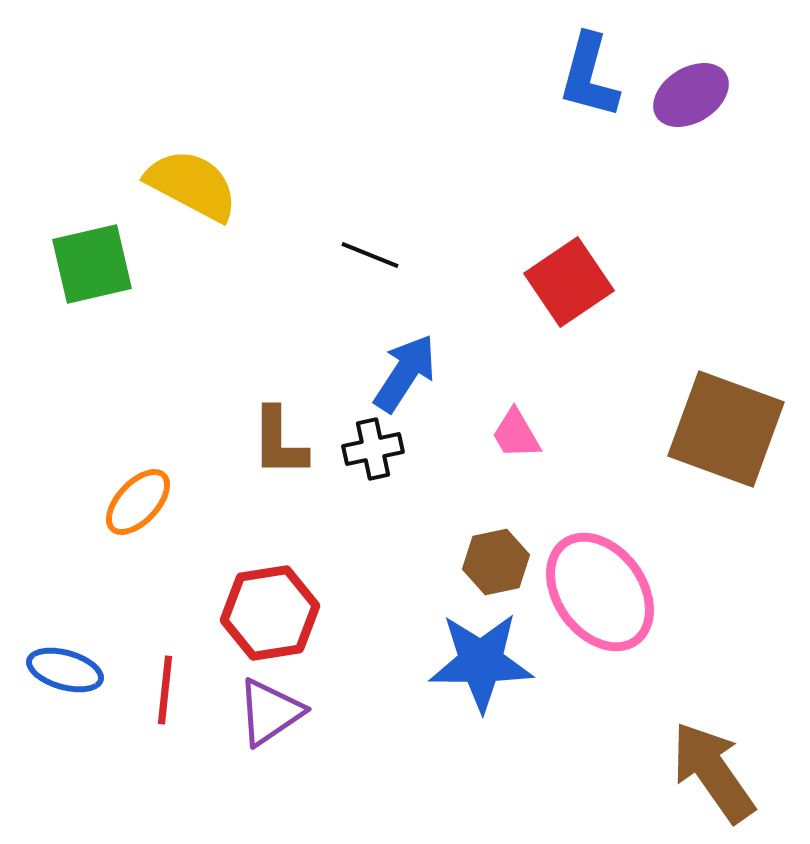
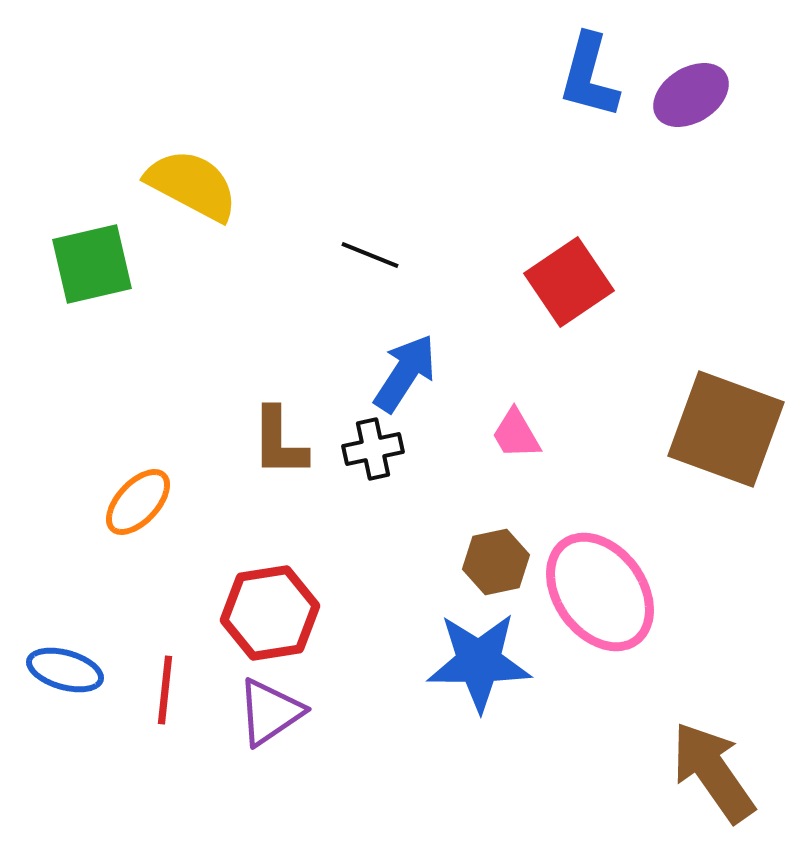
blue star: moved 2 px left
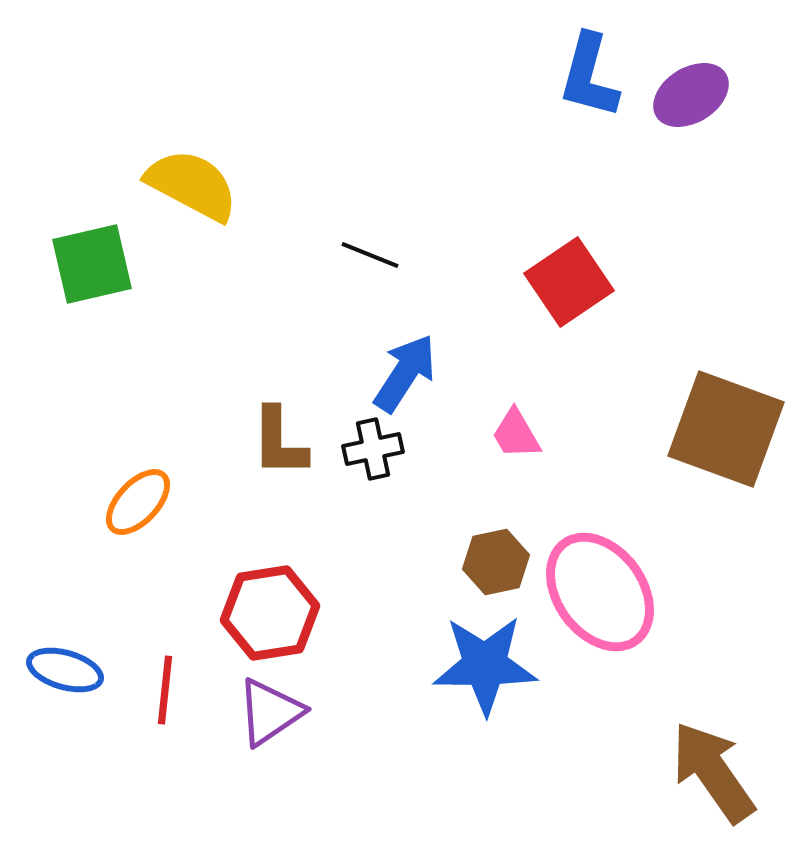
blue star: moved 6 px right, 3 px down
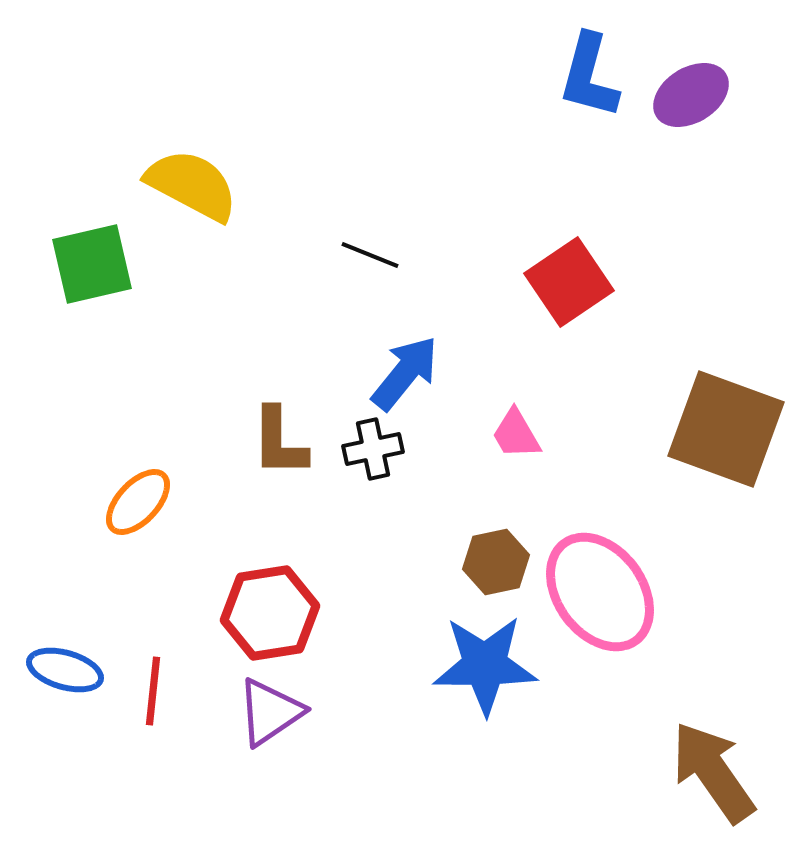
blue arrow: rotated 6 degrees clockwise
red line: moved 12 px left, 1 px down
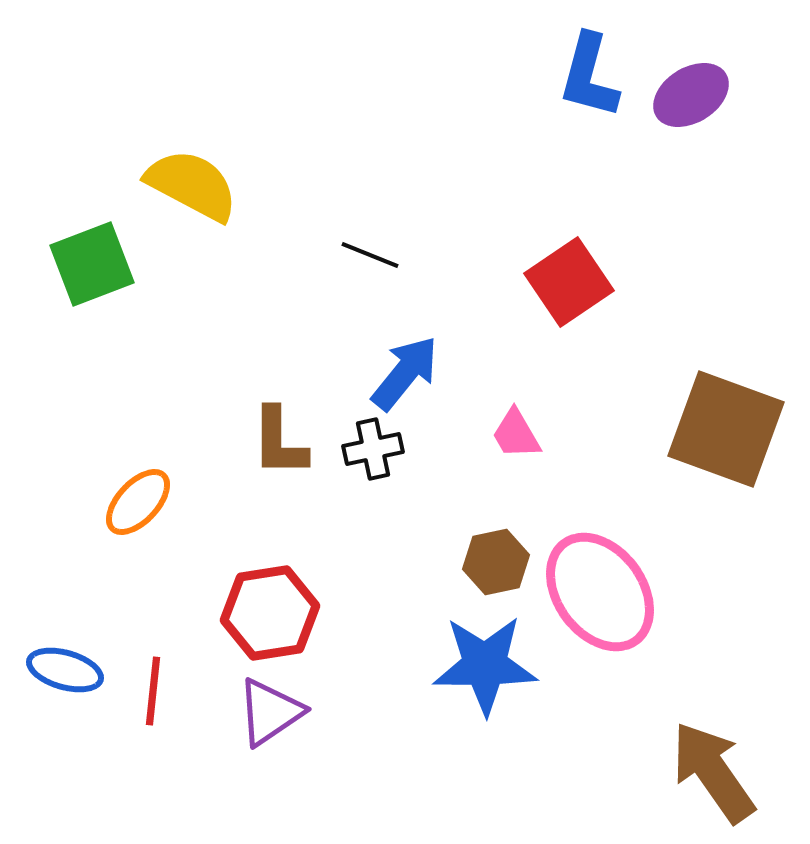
green square: rotated 8 degrees counterclockwise
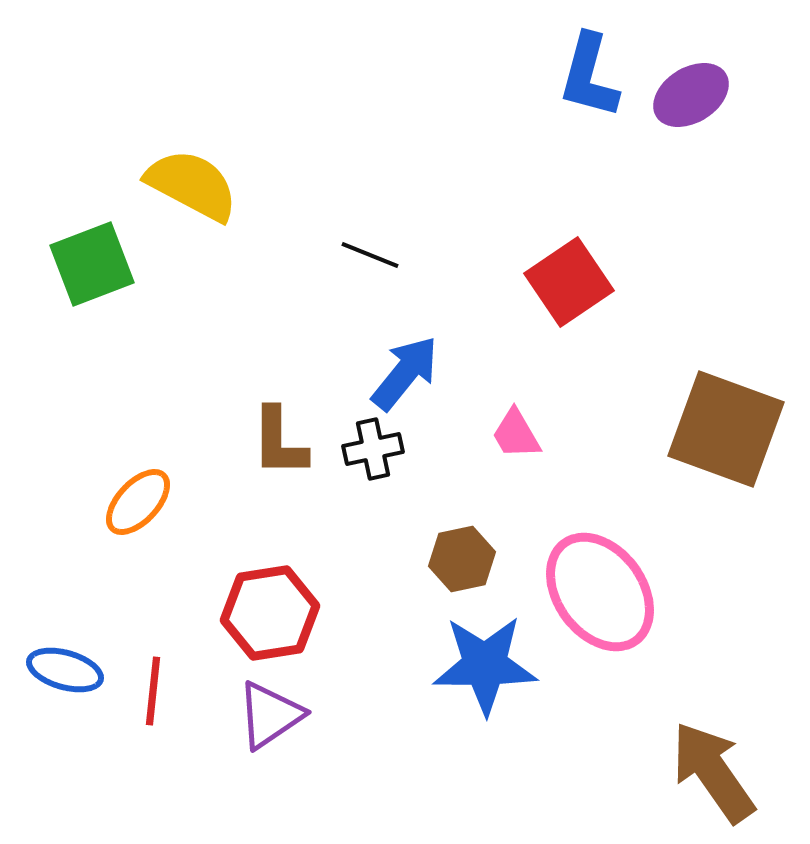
brown hexagon: moved 34 px left, 3 px up
purple triangle: moved 3 px down
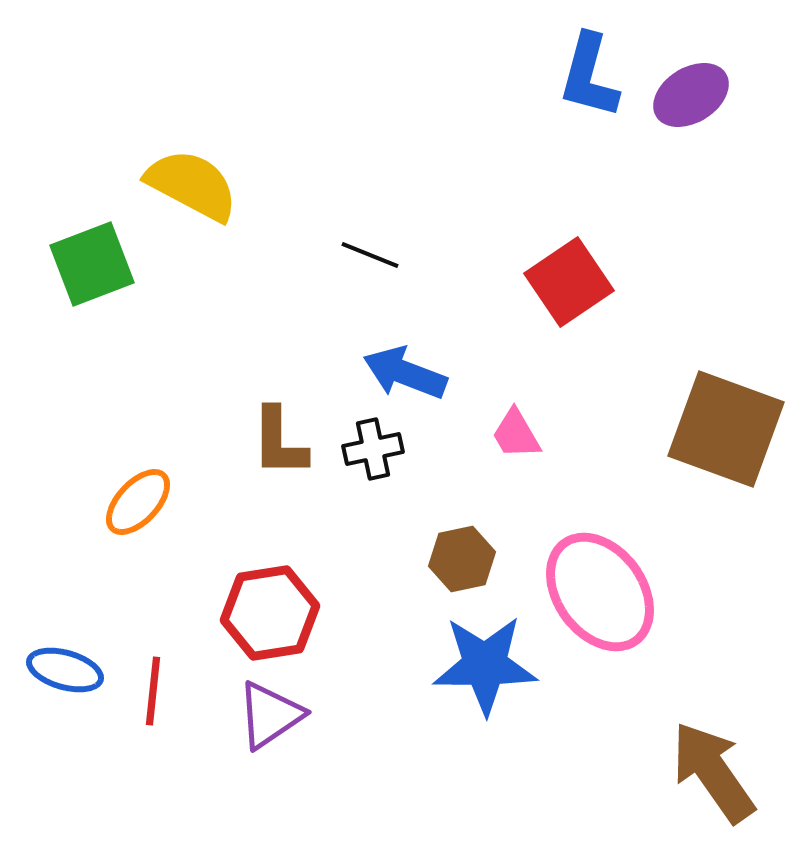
blue arrow: rotated 108 degrees counterclockwise
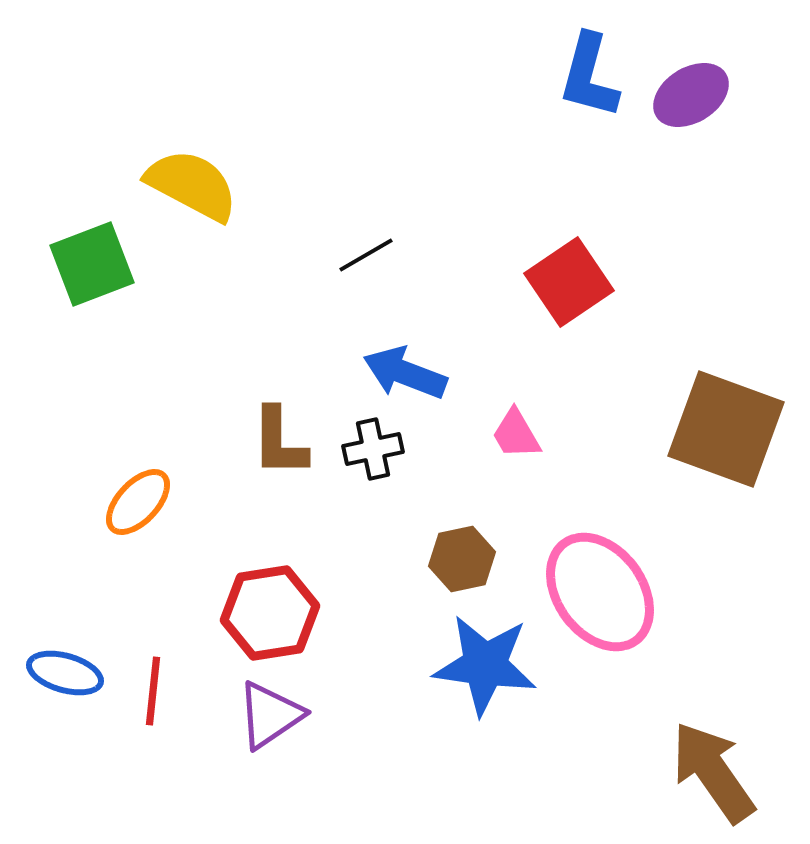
black line: moved 4 px left; rotated 52 degrees counterclockwise
blue star: rotated 8 degrees clockwise
blue ellipse: moved 3 px down
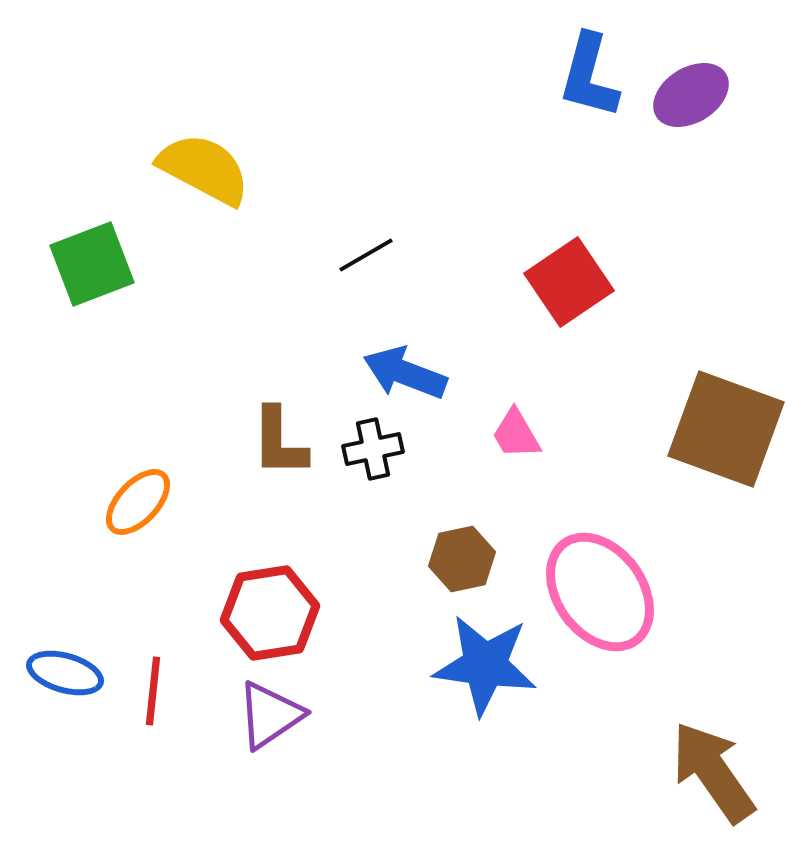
yellow semicircle: moved 12 px right, 16 px up
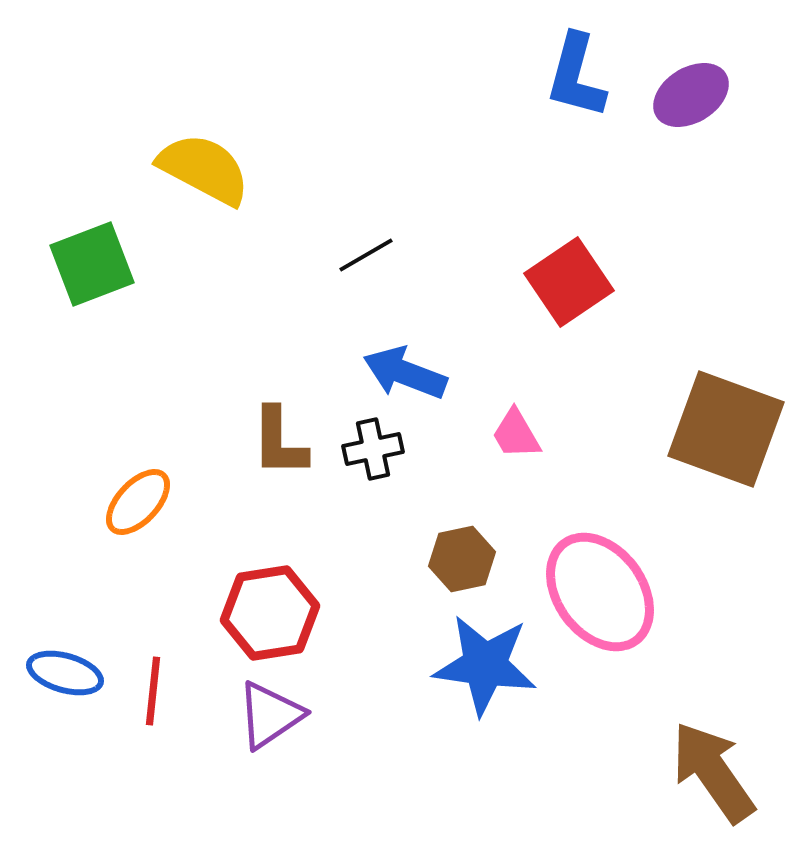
blue L-shape: moved 13 px left
